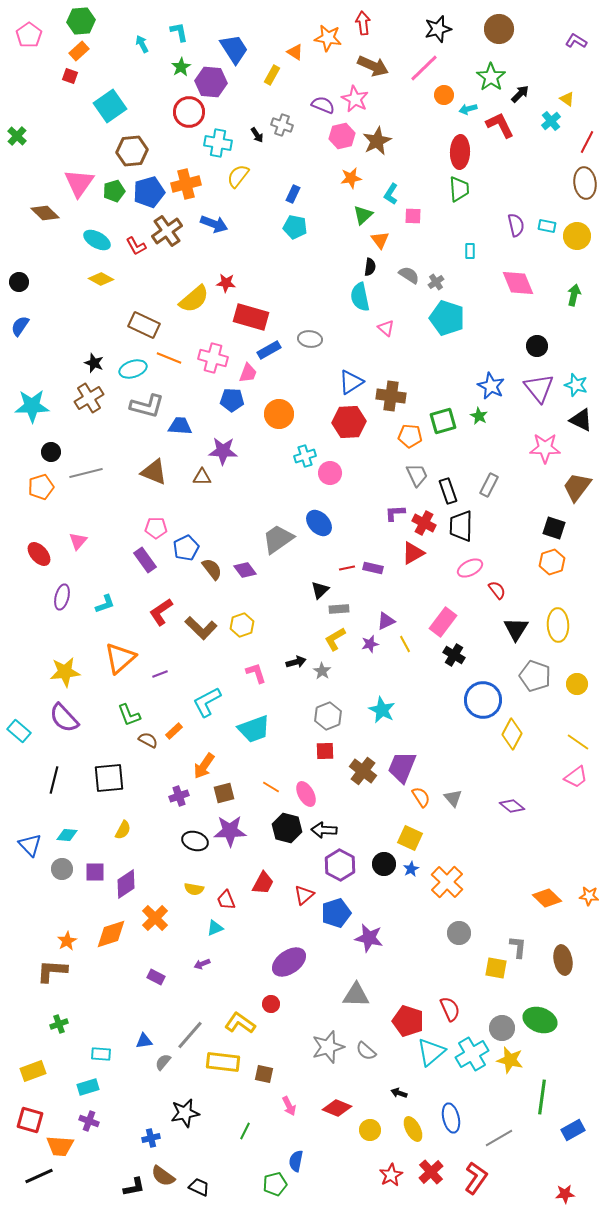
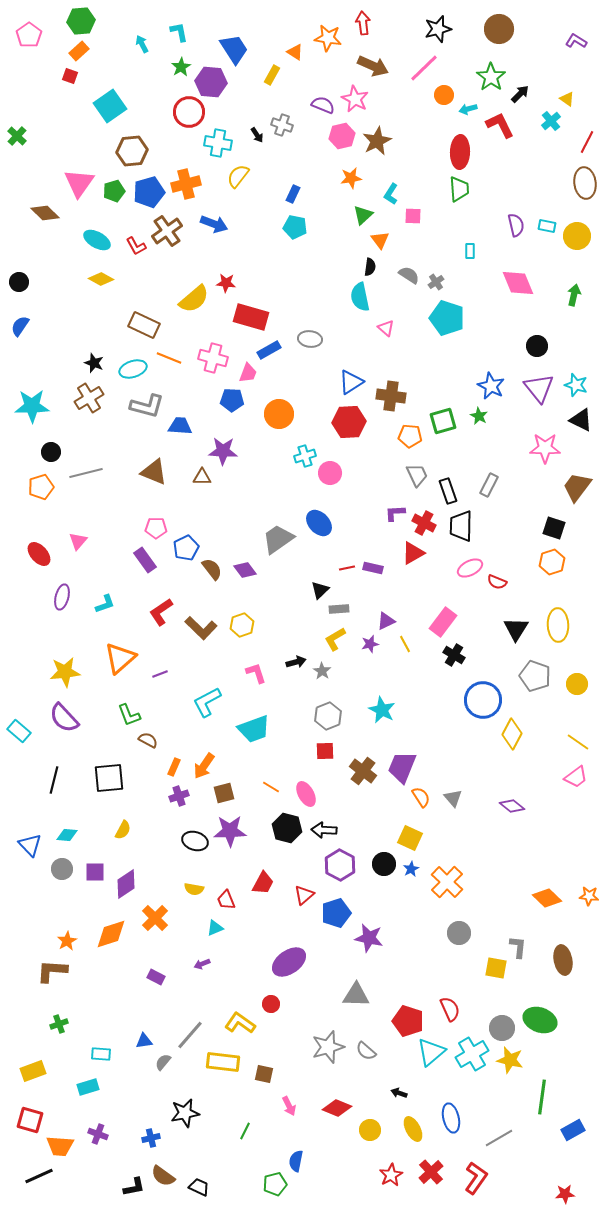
red semicircle at (497, 590): moved 8 px up; rotated 150 degrees clockwise
orange rectangle at (174, 731): moved 36 px down; rotated 24 degrees counterclockwise
purple cross at (89, 1121): moved 9 px right, 13 px down
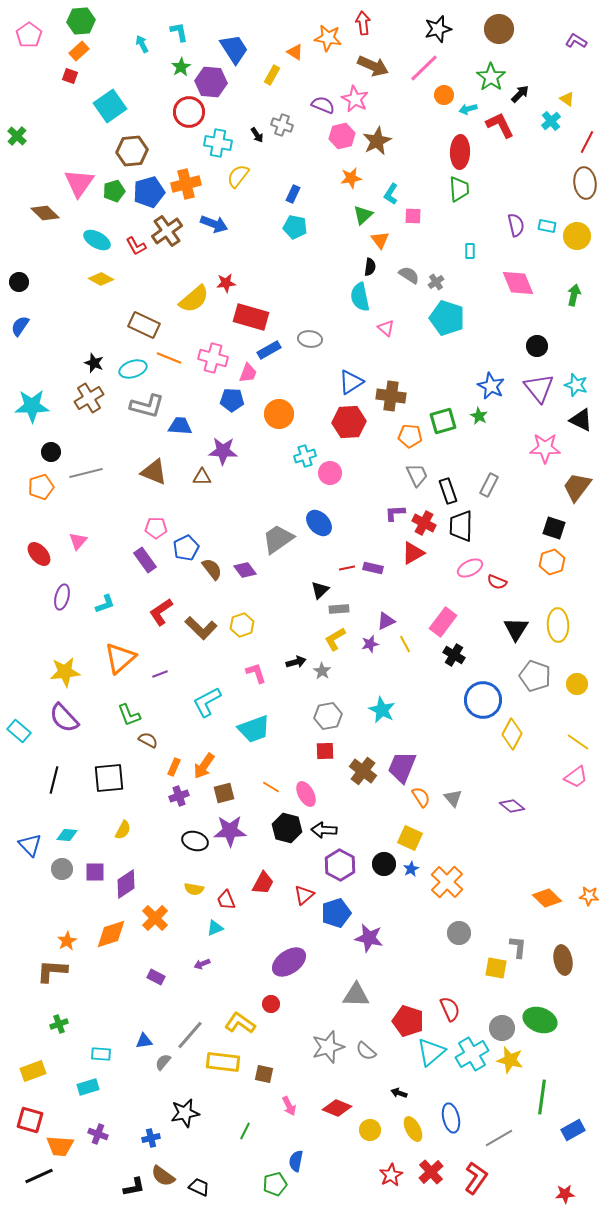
red star at (226, 283): rotated 12 degrees counterclockwise
gray hexagon at (328, 716): rotated 12 degrees clockwise
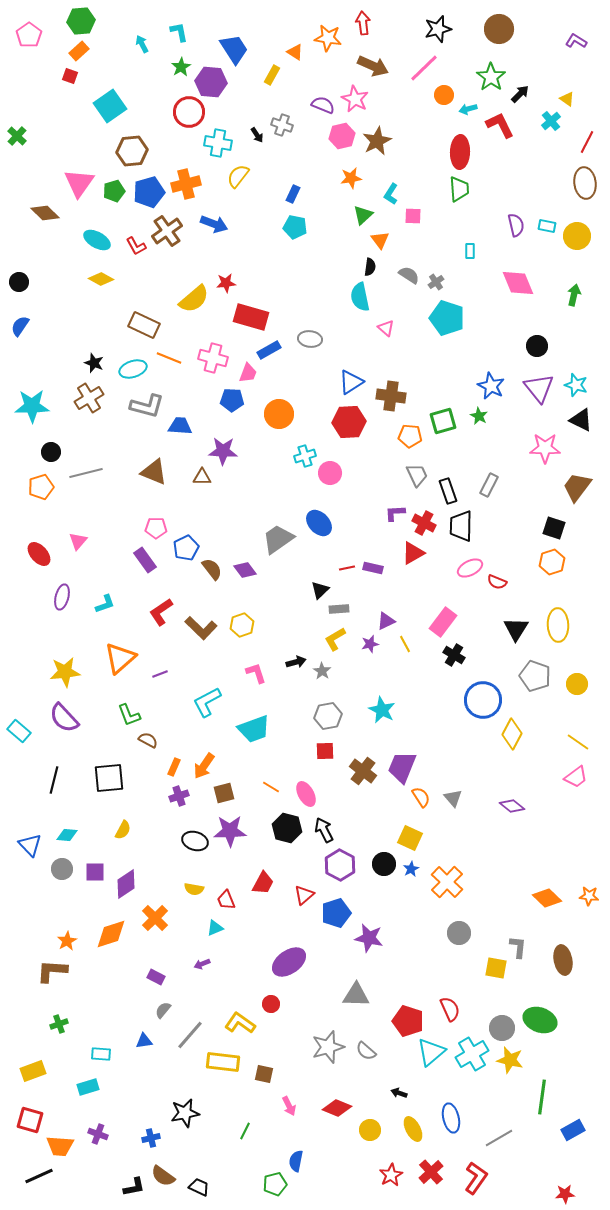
black arrow at (324, 830): rotated 60 degrees clockwise
gray semicircle at (163, 1062): moved 52 px up
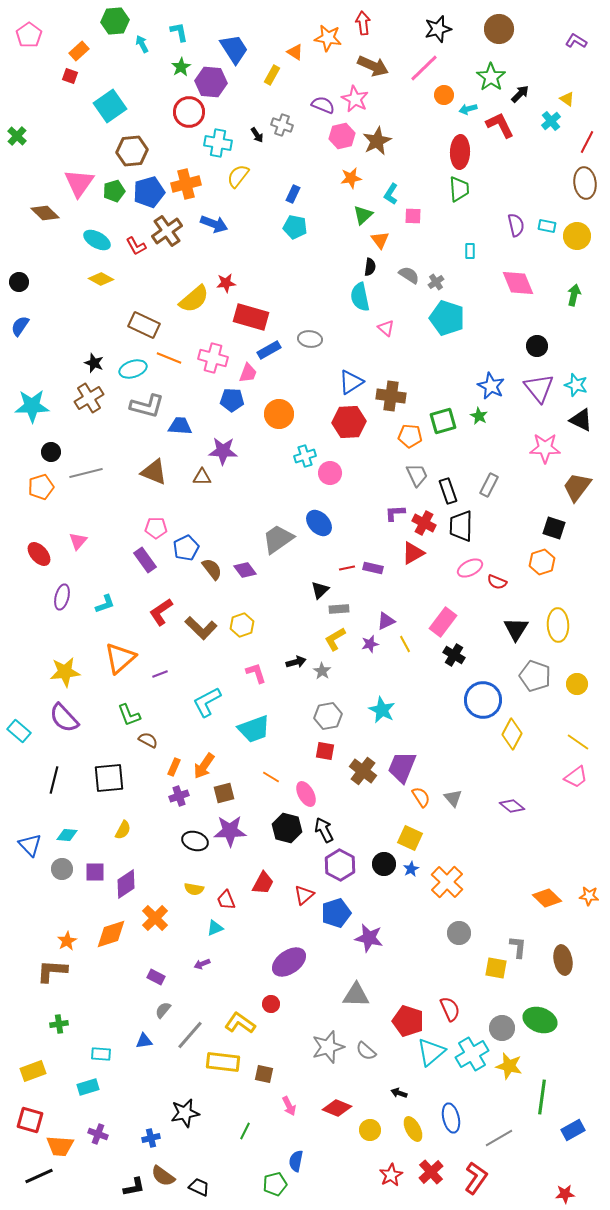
green hexagon at (81, 21): moved 34 px right
orange hexagon at (552, 562): moved 10 px left
red square at (325, 751): rotated 12 degrees clockwise
orange line at (271, 787): moved 10 px up
green cross at (59, 1024): rotated 12 degrees clockwise
yellow star at (510, 1060): moved 1 px left, 6 px down
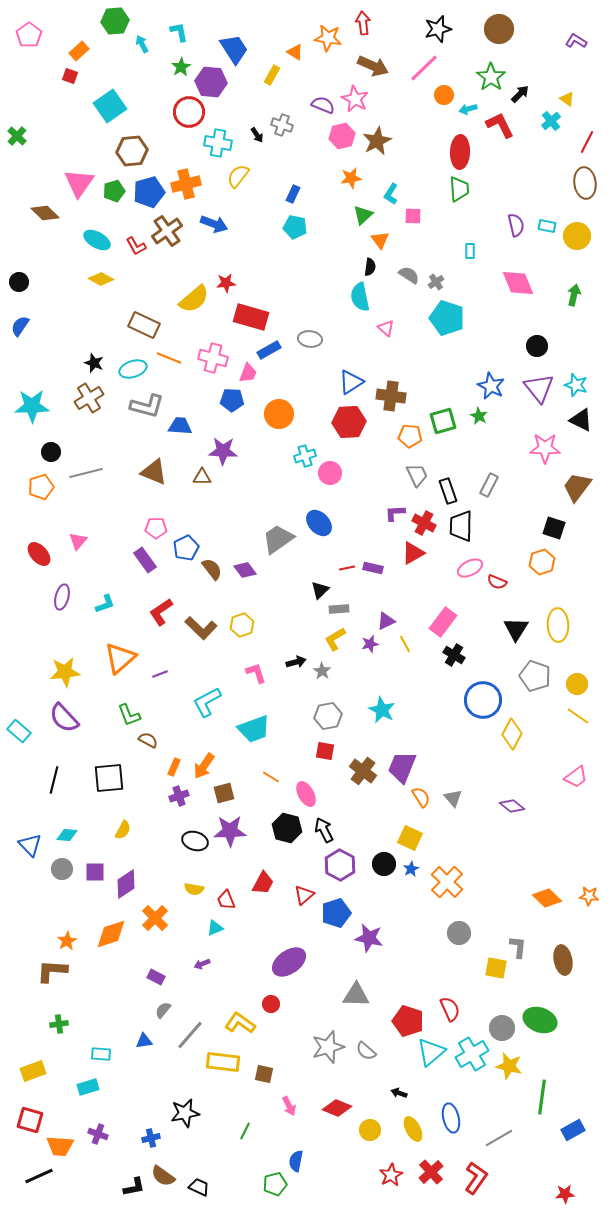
yellow line at (578, 742): moved 26 px up
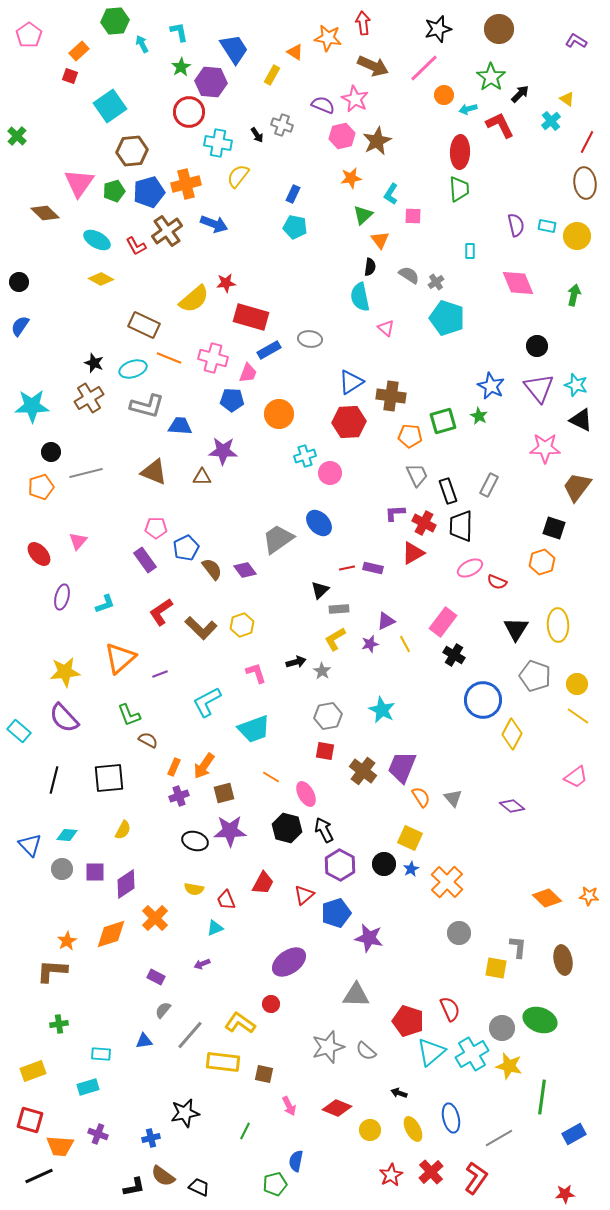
blue rectangle at (573, 1130): moved 1 px right, 4 px down
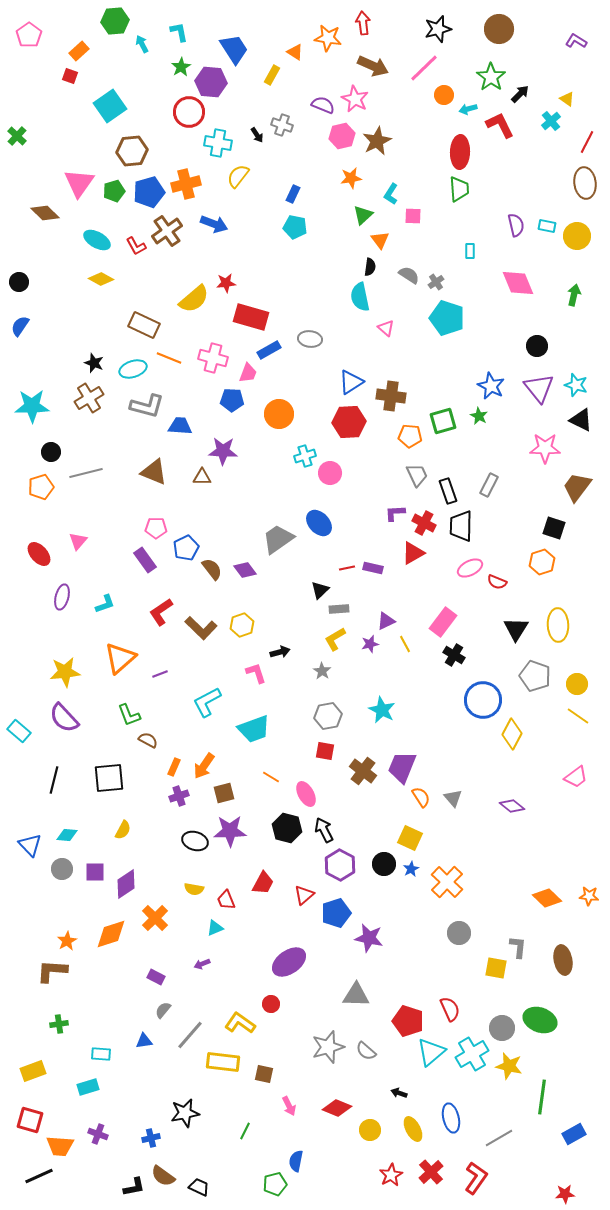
black arrow at (296, 662): moved 16 px left, 10 px up
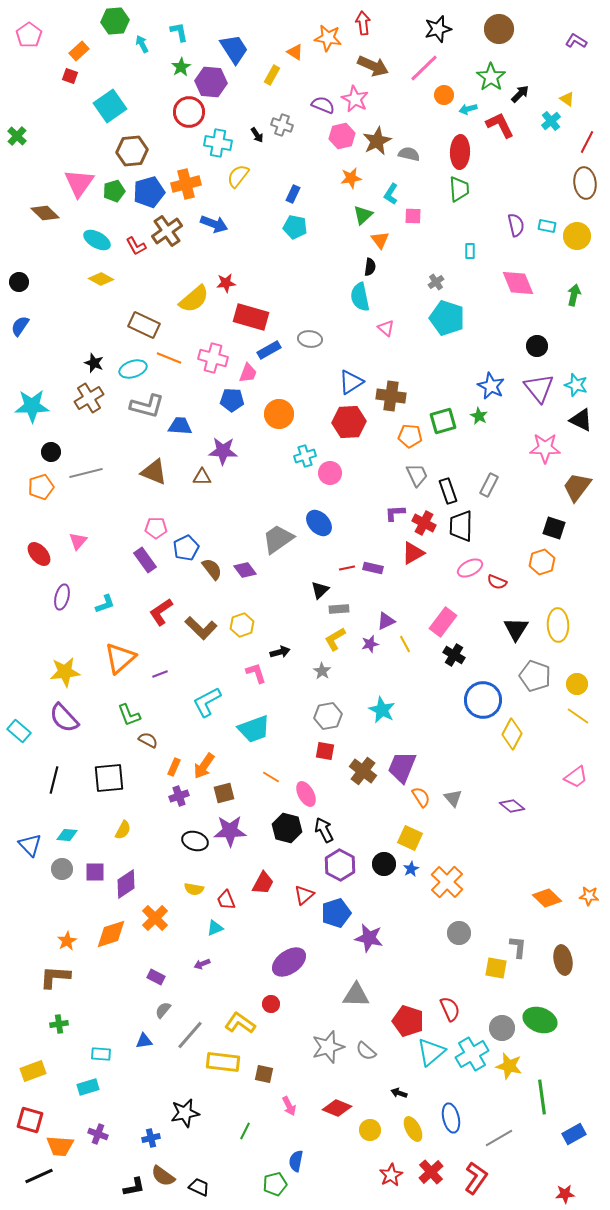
gray semicircle at (409, 275): moved 121 px up; rotated 20 degrees counterclockwise
brown L-shape at (52, 971): moved 3 px right, 6 px down
green line at (542, 1097): rotated 16 degrees counterclockwise
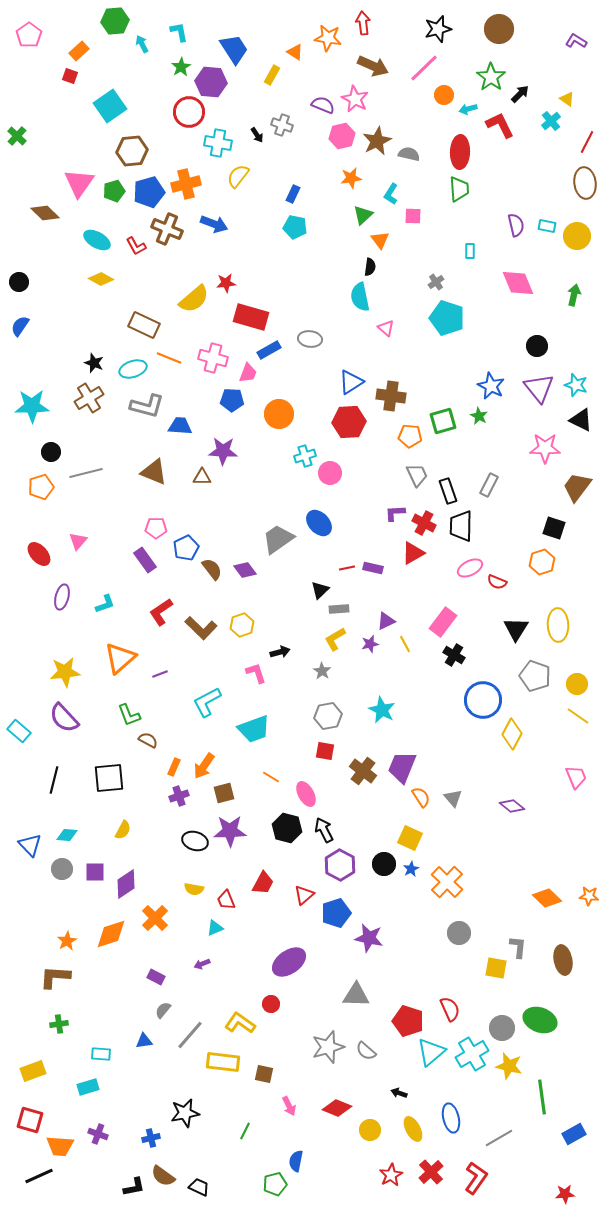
brown cross at (167, 231): moved 2 px up; rotated 32 degrees counterclockwise
pink trapezoid at (576, 777): rotated 75 degrees counterclockwise
